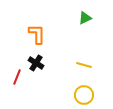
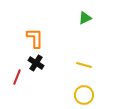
orange L-shape: moved 2 px left, 4 px down
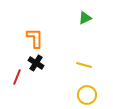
yellow circle: moved 3 px right
